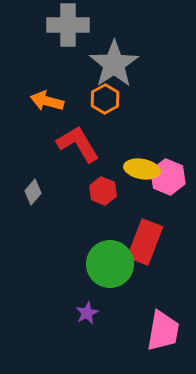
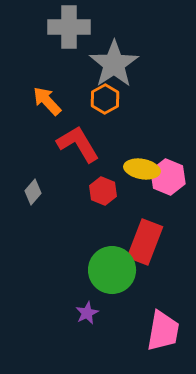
gray cross: moved 1 px right, 2 px down
orange arrow: rotated 32 degrees clockwise
green circle: moved 2 px right, 6 px down
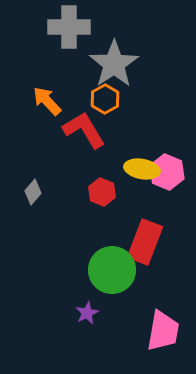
red L-shape: moved 6 px right, 14 px up
pink hexagon: moved 1 px left, 5 px up
red hexagon: moved 1 px left, 1 px down
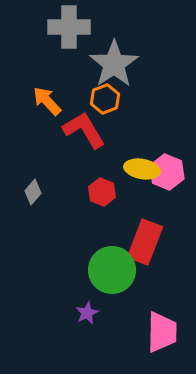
orange hexagon: rotated 8 degrees clockwise
pink trapezoid: moved 1 px left, 1 px down; rotated 9 degrees counterclockwise
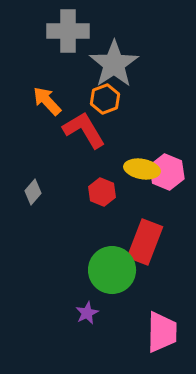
gray cross: moved 1 px left, 4 px down
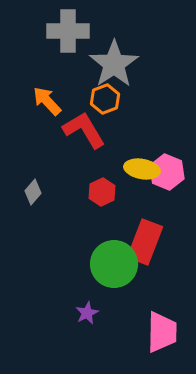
red hexagon: rotated 12 degrees clockwise
green circle: moved 2 px right, 6 px up
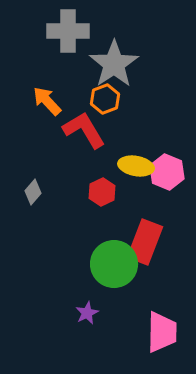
yellow ellipse: moved 6 px left, 3 px up
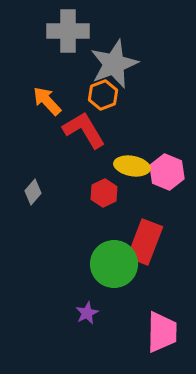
gray star: rotated 12 degrees clockwise
orange hexagon: moved 2 px left, 4 px up
yellow ellipse: moved 4 px left
red hexagon: moved 2 px right, 1 px down
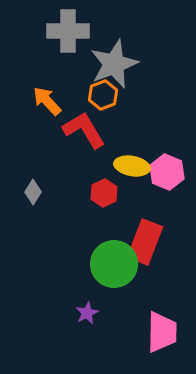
gray diamond: rotated 10 degrees counterclockwise
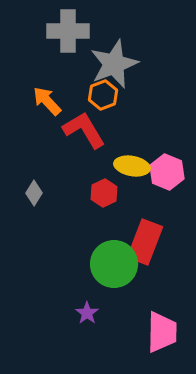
gray diamond: moved 1 px right, 1 px down
purple star: rotated 10 degrees counterclockwise
